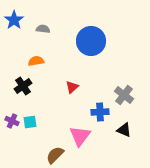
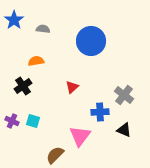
cyan square: moved 3 px right, 1 px up; rotated 24 degrees clockwise
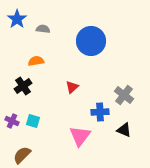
blue star: moved 3 px right, 1 px up
brown semicircle: moved 33 px left
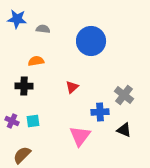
blue star: rotated 30 degrees counterclockwise
black cross: moved 1 px right; rotated 36 degrees clockwise
cyan square: rotated 24 degrees counterclockwise
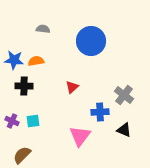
blue star: moved 3 px left, 41 px down
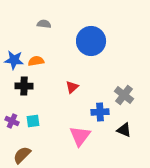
gray semicircle: moved 1 px right, 5 px up
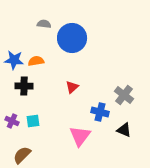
blue circle: moved 19 px left, 3 px up
blue cross: rotated 18 degrees clockwise
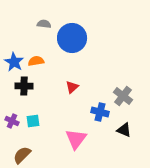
blue star: moved 2 px down; rotated 24 degrees clockwise
gray cross: moved 1 px left, 1 px down
pink triangle: moved 4 px left, 3 px down
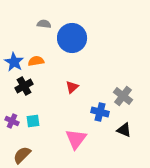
black cross: rotated 30 degrees counterclockwise
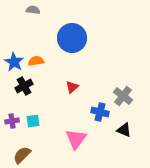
gray semicircle: moved 11 px left, 14 px up
purple cross: rotated 32 degrees counterclockwise
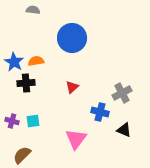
black cross: moved 2 px right, 3 px up; rotated 24 degrees clockwise
gray cross: moved 1 px left, 3 px up; rotated 24 degrees clockwise
purple cross: rotated 24 degrees clockwise
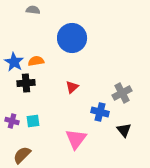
black triangle: rotated 28 degrees clockwise
